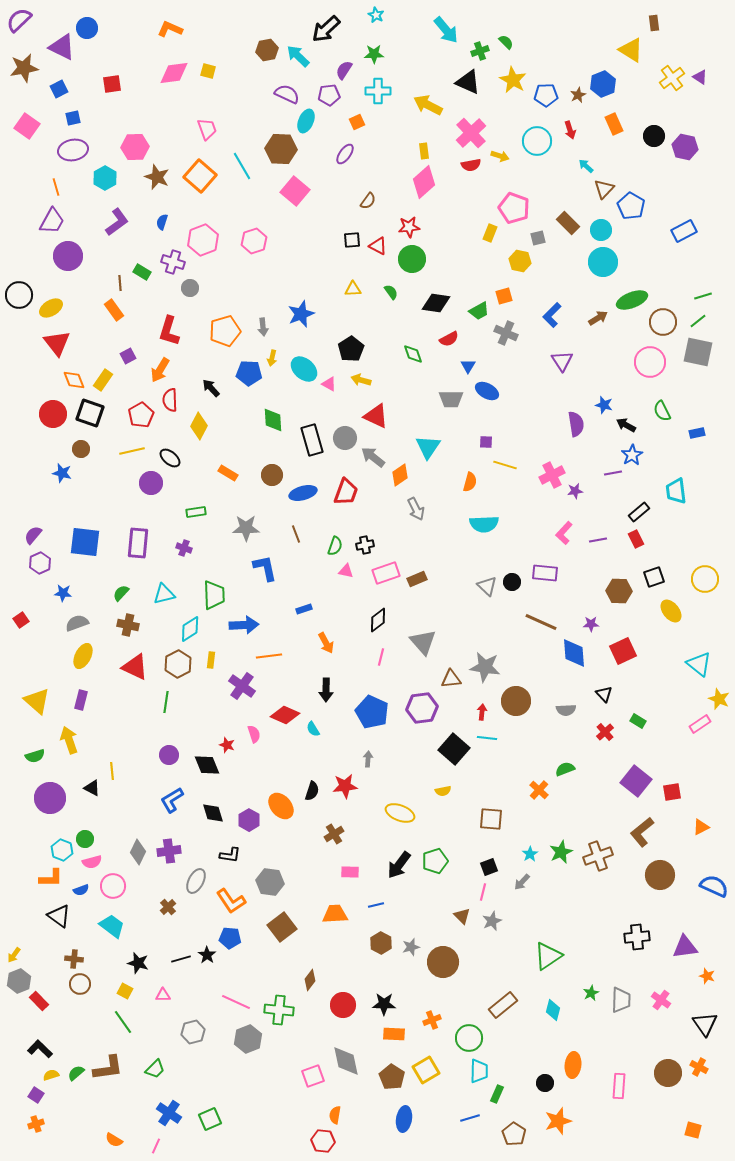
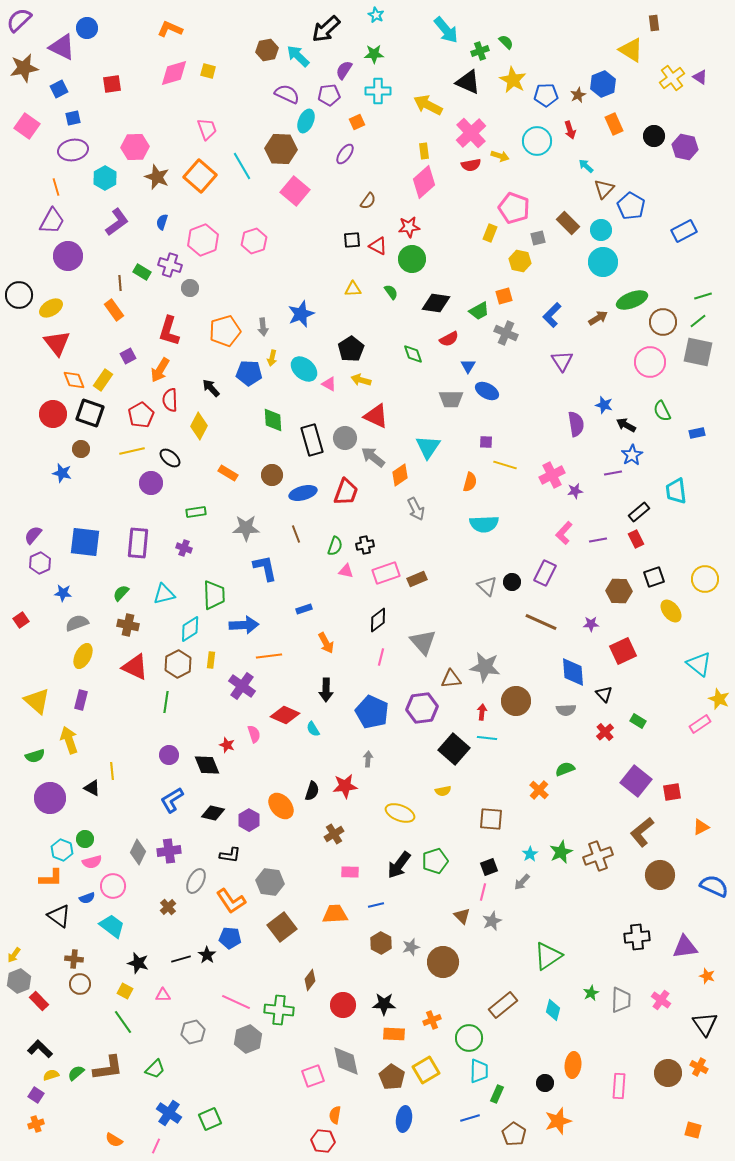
pink diamond at (174, 73): rotated 8 degrees counterclockwise
purple cross at (173, 262): moved 3 px left, 3 px down
purple rectangle at (545, 573): rotated 70 degrees counterclockwise
blue diamond at (574, 653): moved 1 px left, 19 px down
black diamond at (213, 813): rotated 60 degrees counterclockwise
blue semicircle at (81, 890): moved 6 px right, 8 px down
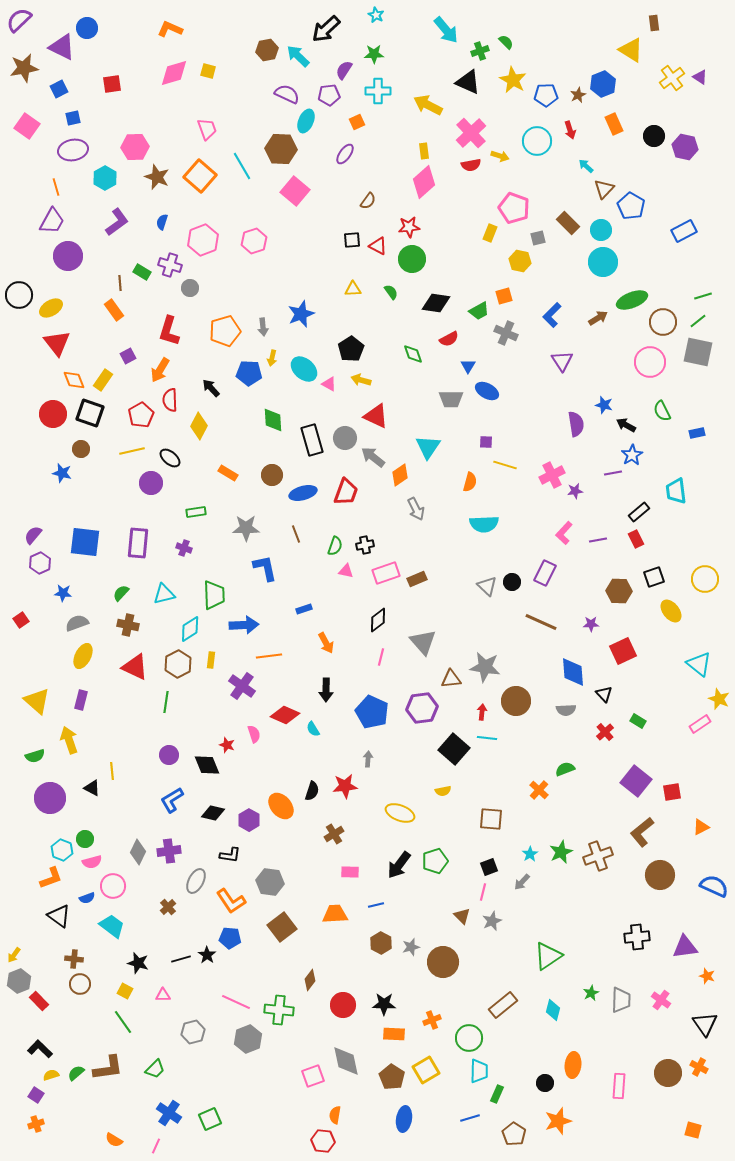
orange L-shape at (51, 878): rotated 20 degrees counterclockwise
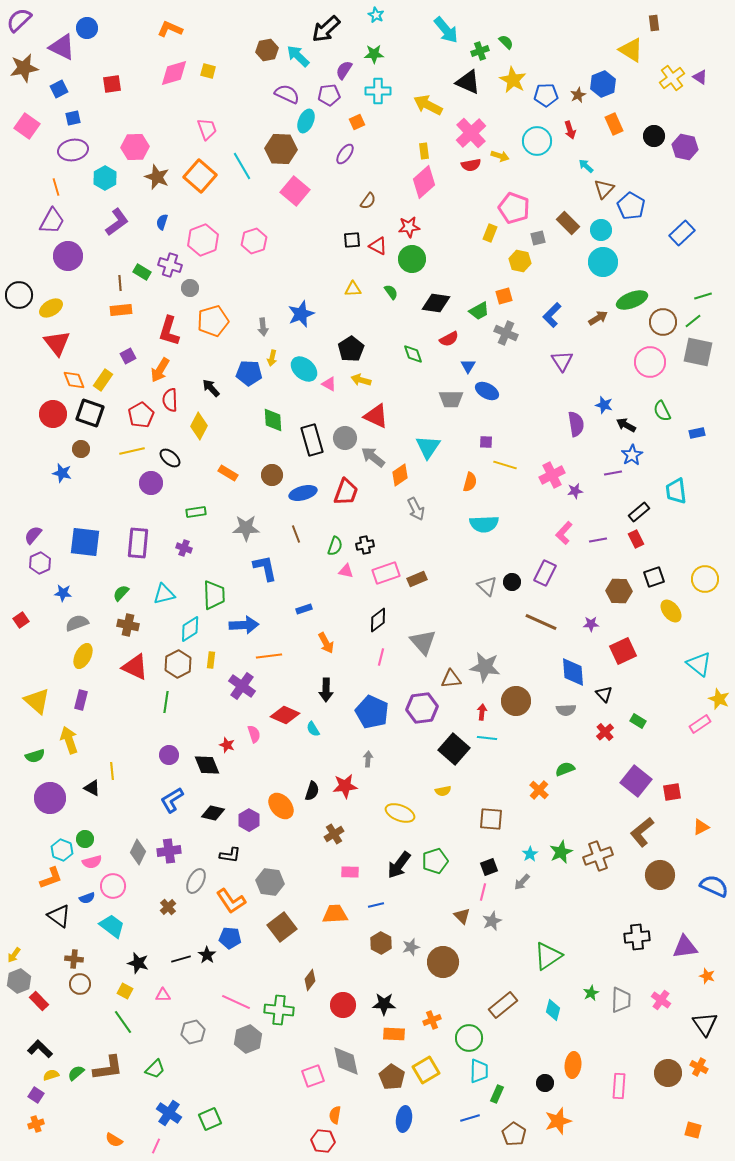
blue rectangle at (684, 231): moved 2 px left, 2 px down; rotated 15 degrees counterclockwise
orange rectangle at (114, 310): moved 7 px right; rotated 60 degrees counterclockwise
green line at (698, 321): moved 5 px left
orange pentagon at (225, 331): moved 12 px left, 10 px up
